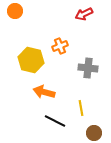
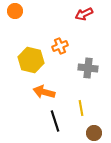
black line: rotated 45 degrees clockwise
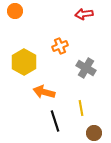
red arrow: rotated 18 degrees clockwise
yellow hexagon: moved 7 px left, 2 px down; rotated 15 degrees clockwise
gray cross: moved 2 px left; rotated 24 degrees clockwise
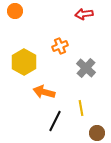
gray cross: rotated 12 degrees clockwise
black line: rotated 45 degrees clockwise
brown circle: moved 3 px right
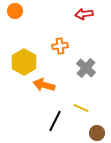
orange cross: rotated 14 degrees clockwise
orange arrow: moved 7 px up
yellow line: rotated 56 degrees counterclockwise
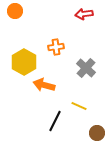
orange cross: moved 4 px left, 1 px down
yellow line: moved 2 px left, 2 px up
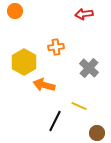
gray cross: moved 3 px right
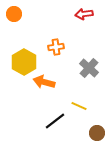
orange circle: moved 1 px left, 3 px down
orange arrow: moved 3 px up
black line: rotated 25 degrees clockwise
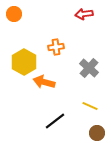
yellow line: moved 11 px right
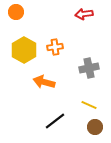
orange circle: moved 2 px right, 2 px up
orange cross: moved 1 px left
yellow hexagon: moved 12 px up
gray cross: rotated 36 degrees clockwise
yellow line: moved 1 px left, 1 px up
brown circle: moved 2 px left, 6 px up
